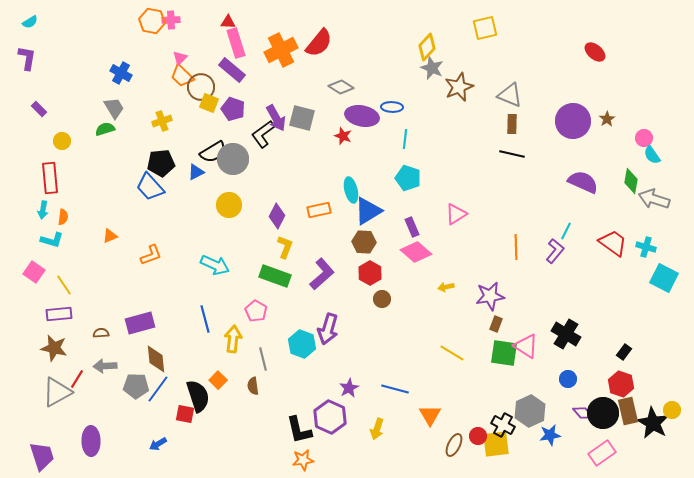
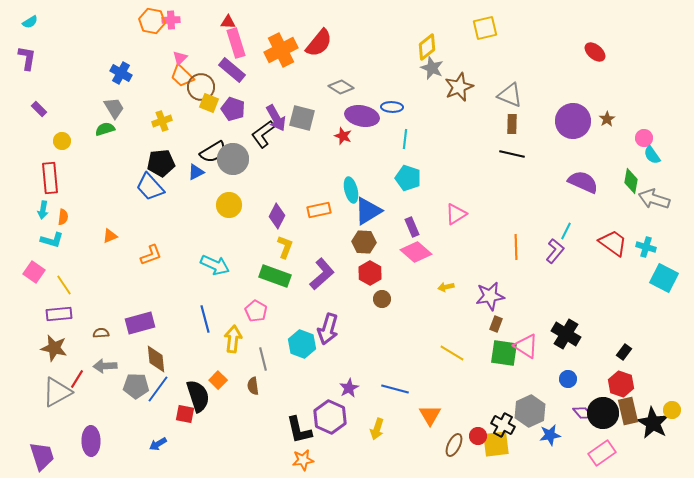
yellow diamond at (427, 47): rotated 8 degrees clockwise
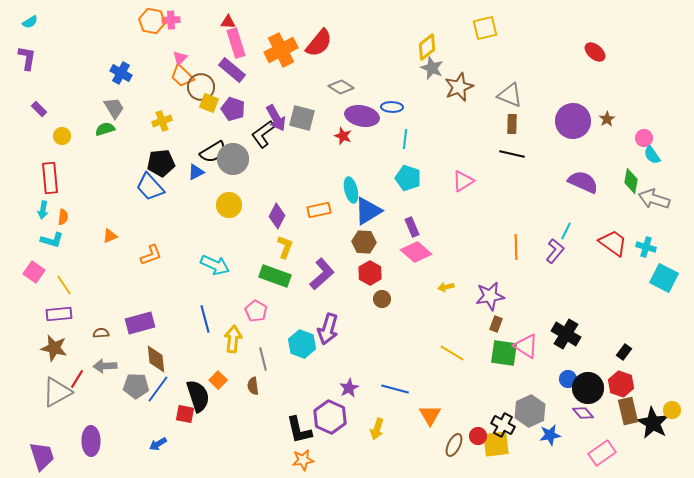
yellow circle at (62, 141): moved 5 px up
pink triangle at (456, 214): moved 7 px right, 33 px up
black circle at (603, 413): moved 15 px left, 25 px up
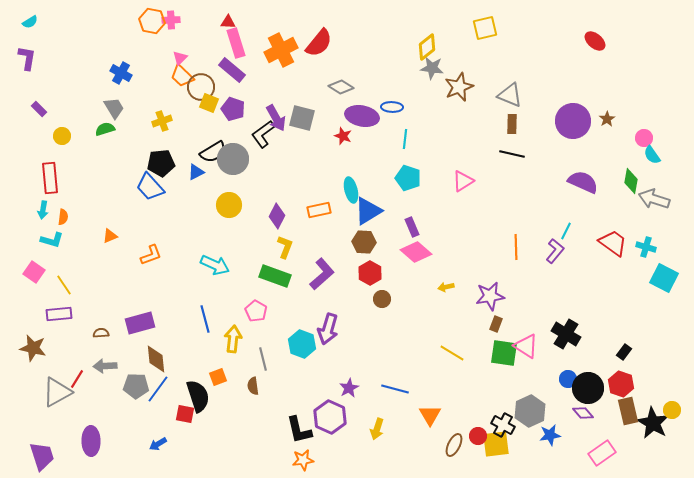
red ellipse at (595, 52): moved 11 px up
gray star at (432, 68): rotated 15 degrees counterclockwise
brown star at (54, 348): moved 21 px left
orange square at (218, 380): moved 3 px up; rotated 24 degrees clockwise
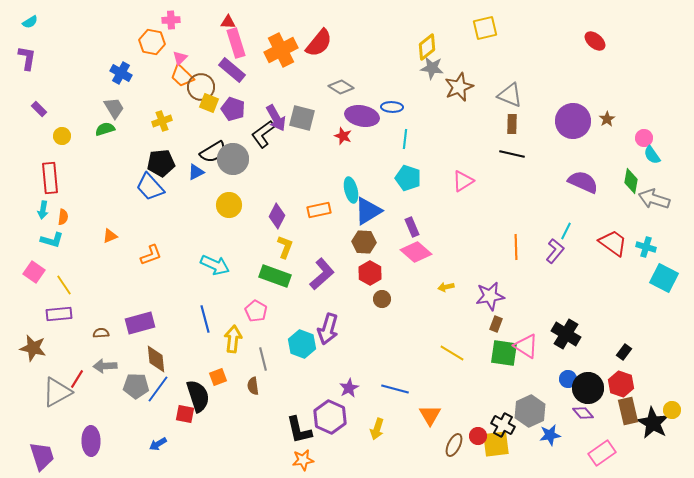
orange hexagon at (152, 21): moved 21 px down
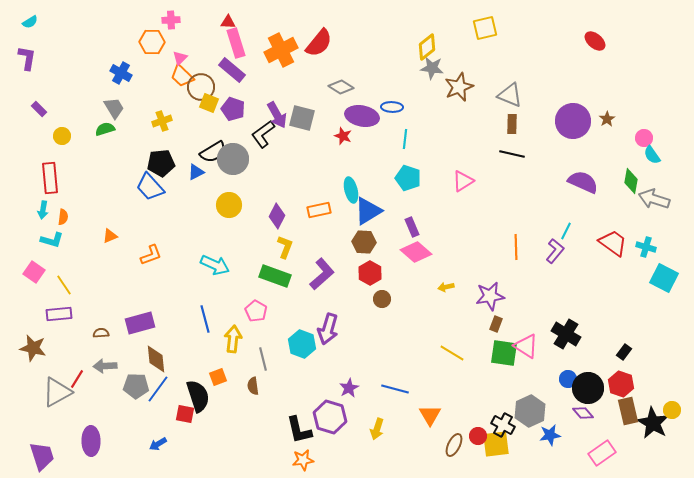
orange hexagon at (152, 42): rotated 10 degrees counterclockwise
purple arrow at (276, 118): moved 1 px right, 3 px up
purple hexagon at (330, 417): rotated 8 degrees counterclockwise
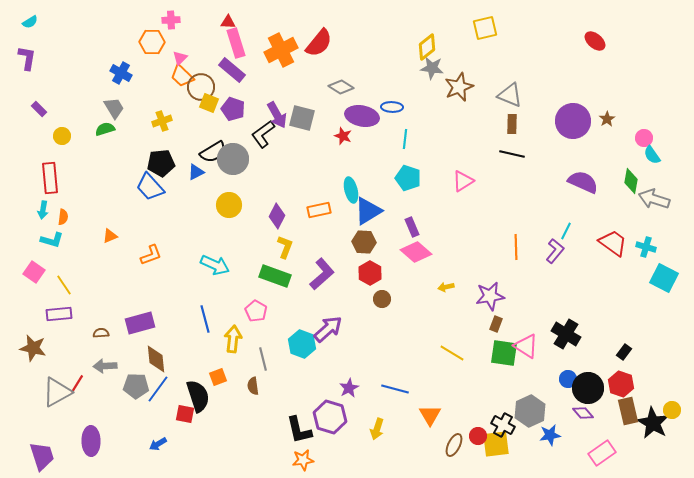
purple arrow at (328, 329): rotated 148 degrees counterclockwise
red line at (77, 379): moved 5 px down
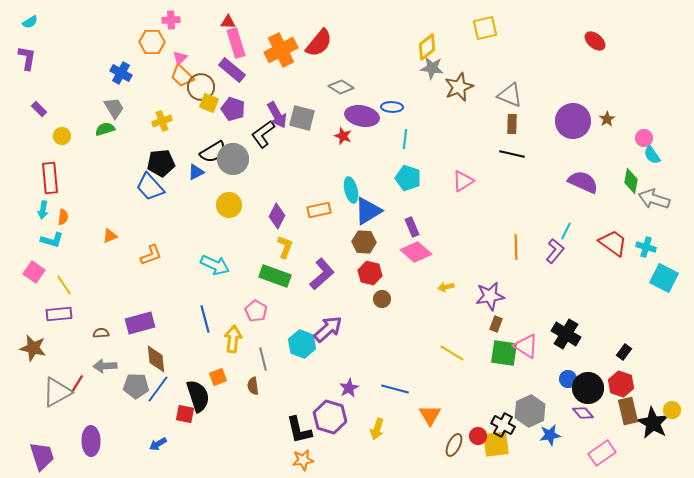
red hexagon at (370, 273): rotated 15 degrees counterclockwise
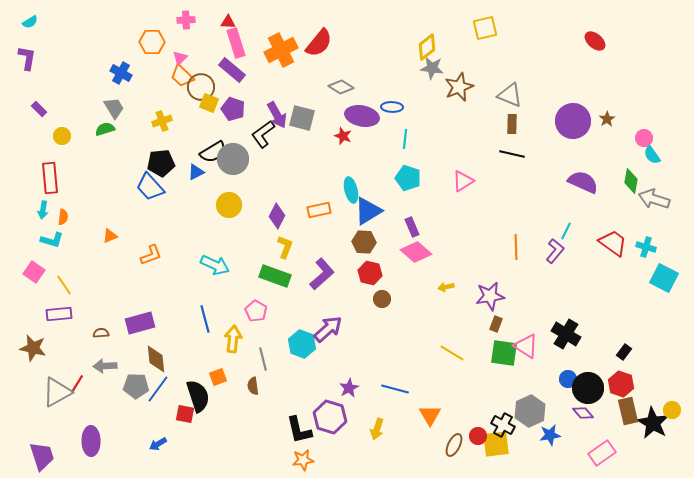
pink cross at (171, 20): moved 15 px right
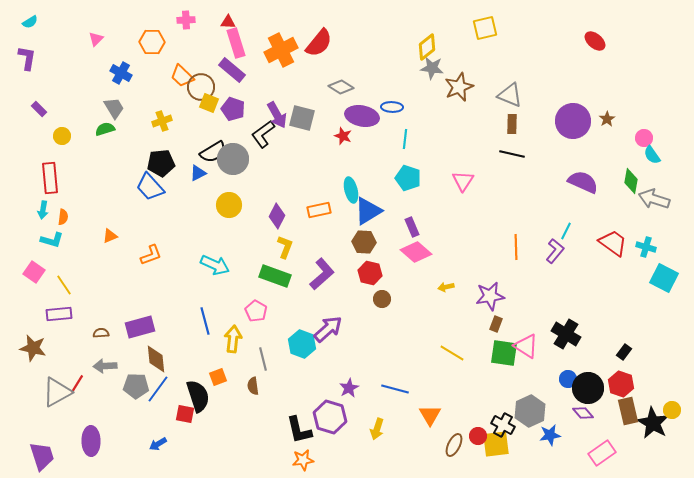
pink triangle at (180, 58): moved 84 px left, 19 px up
blue triangle at (196, 172): moved 2 px right, 1 px down
pink triangle at (463, 181): rotated 25 degrees counterclockwise
blue line at (205, 319): moved 2 px down
purple rectangle at (140, 323): moved 4 px down
